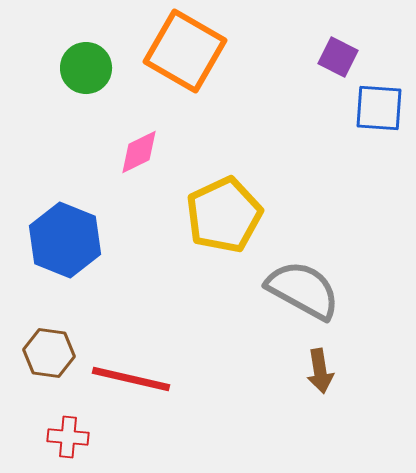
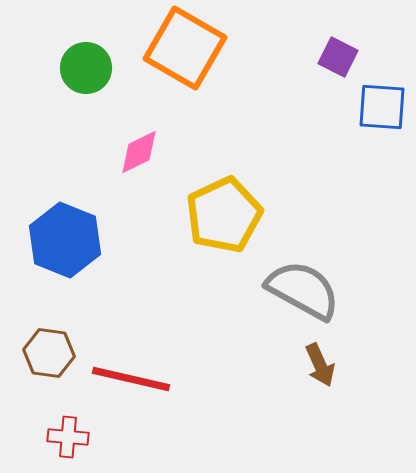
orange square: moved 3 px up
blue square: moved 3 px right, 1 px up
brown arrow: moved 6 px up; rotated 15 degrees counterclockwise
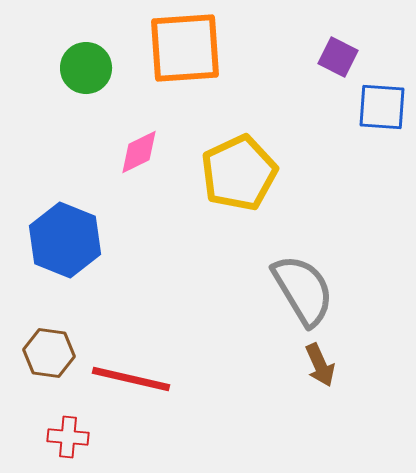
orange square: rotated 34 degrees counterclockwise
yellow pentagon: moved 15 px right, 42 px up
gray semicircle: rotated 30 degrees clockwise
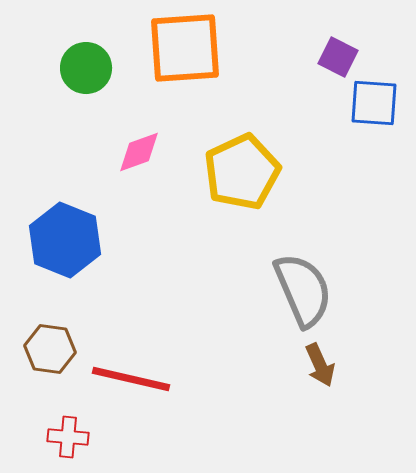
blue square: moved 8 px left, 4 px up
pink diamond: rotated 6 degrees clockwise
yellow pentagon: moved 3 px right, 1 px up
gray semicircle: rotated 8 degrees clockwise
brown hexagon: moved 1 px right, 4 px up
